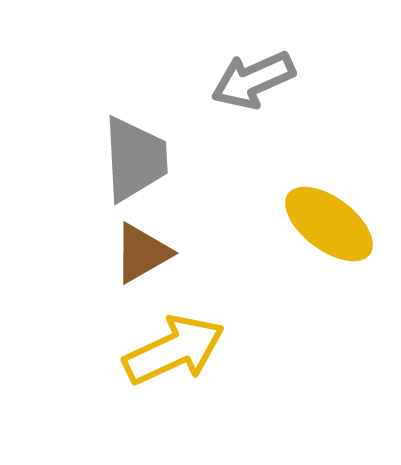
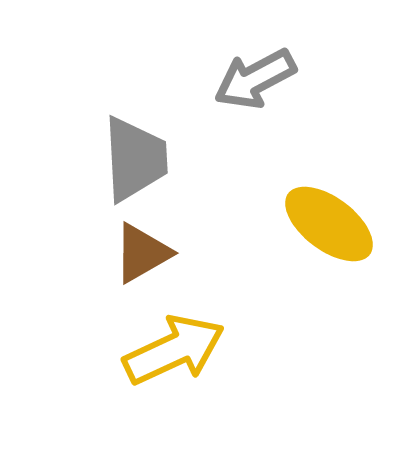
gray arrow: moved 2 px right, 1 px up; rotated 4 degrees counterclockwise
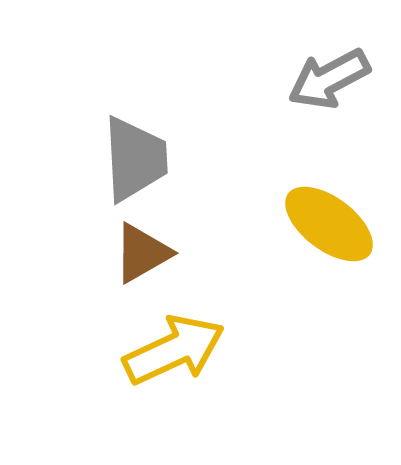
gray arrow: moved 74 px right
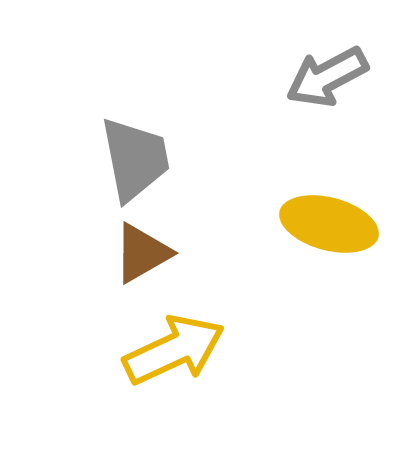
gray arrow: moved 2 px left, 2 px up
gray trapezoid: rotated 8 degrees counterclockwise
yellow ellipse: rotated 22 degrees counterclockwise
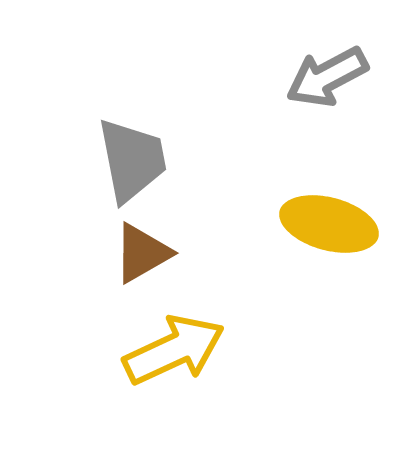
gray trapezoid: moved 3 px left, 1 px down
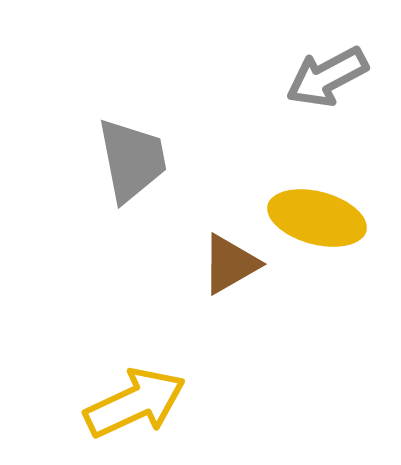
yellow ellipse: moved 12 px left, 6 px up
brown triangle: moved 88 px right, 11 px down
yellow arrow: moved 39 px left, 53 px down
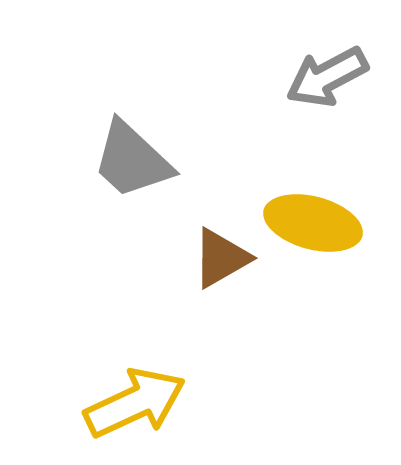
gray trapezoid: rotated 144 degrees clockwise
yellow ellipse: moved 4 px left, 5 px down
brown triangle: moved 9 px left, 6 px up
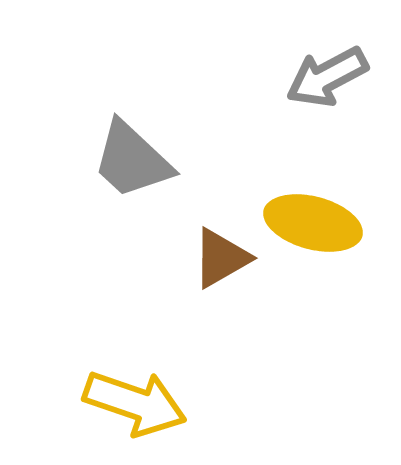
yellow arrow: rotated 44 degrees clockwise
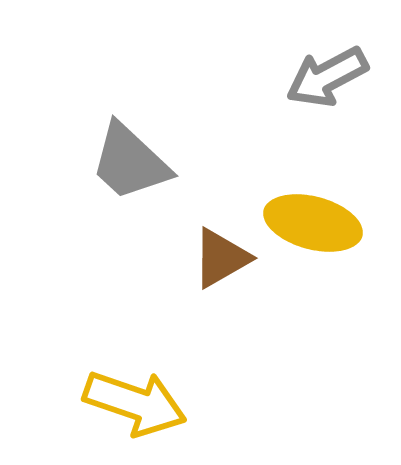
gray trapezoid: moved 2 px left, 2 px down
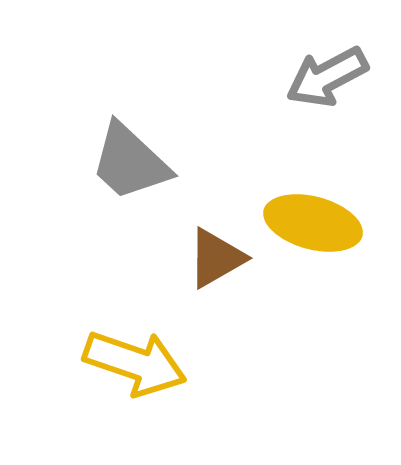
brown triangle: moved 5 px left
yellow arrow: moved 40 px up
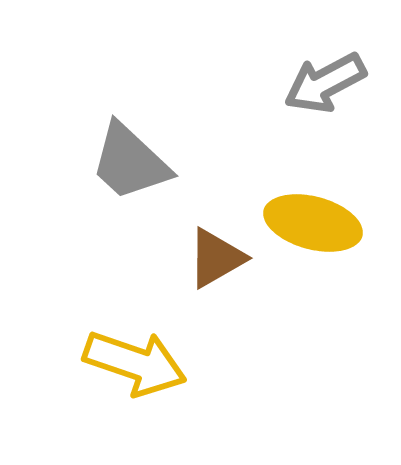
gray arrow: moved 2 px left, 6 px down
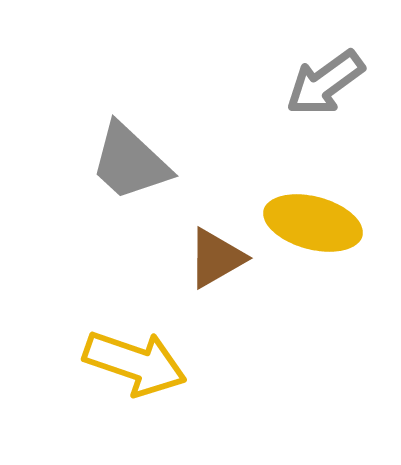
gray arrow: rotated 8 degrees counterclockwise
